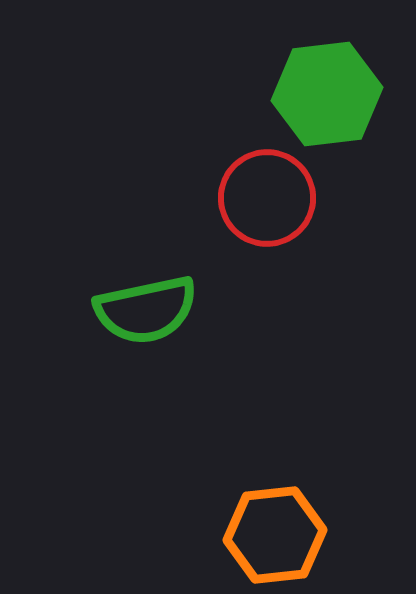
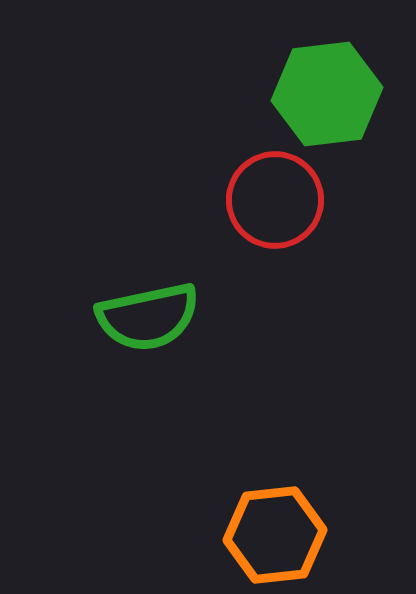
red circle: moved 8 px right, 2 px down
green semicircle: moved 2 px right, 7 px down
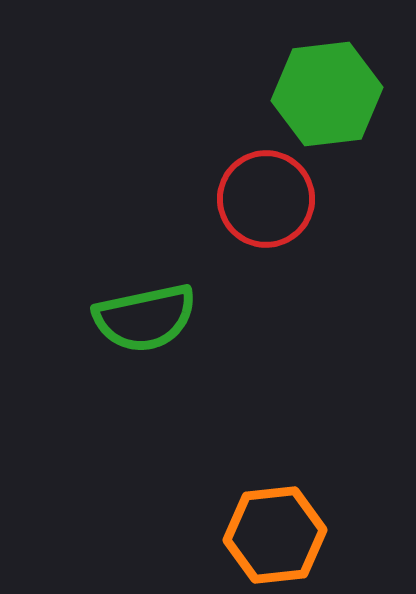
red circle: moved 9 px left, 1 px up
green semicircle: moved 3 px left, 1 px down
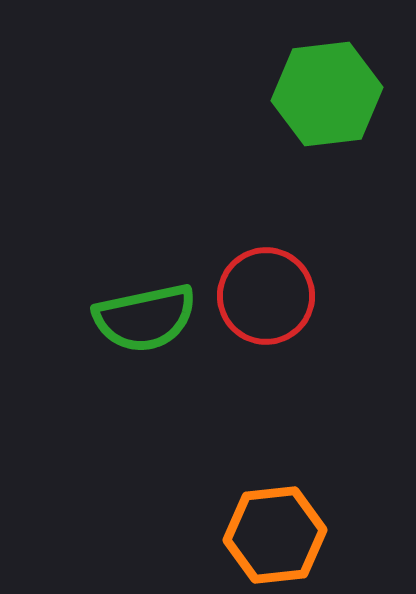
red circle: moved 97 px down
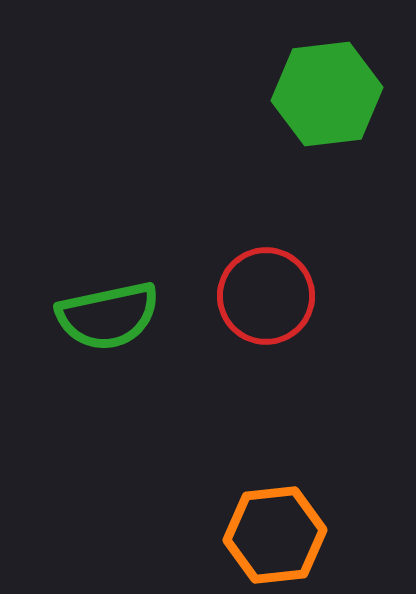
green semicircle: moved 37 px left, 2 px up
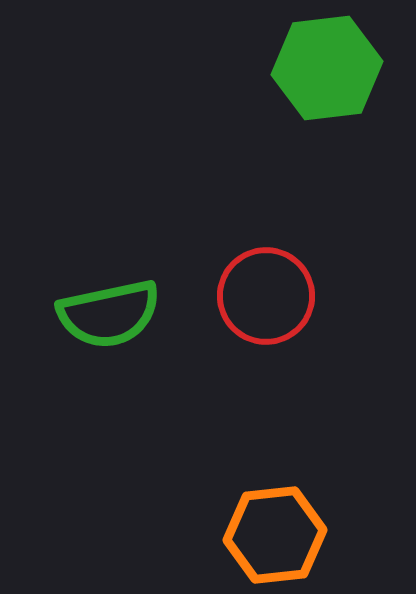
green hexagon: moved 26 px up
green semicircle: moved 1 px right, 2 px up
